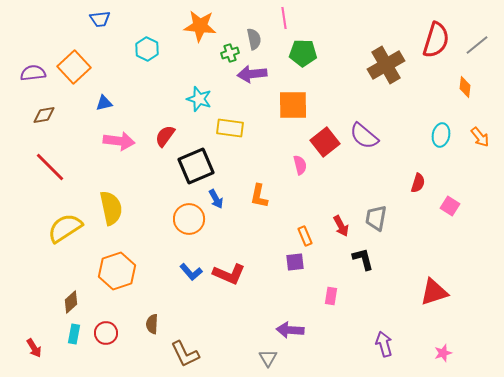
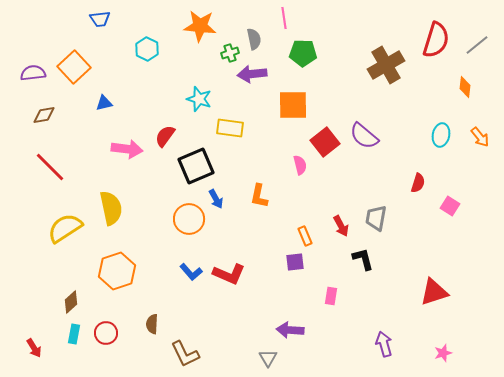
pink arrow at (119, 141): moved 8 px right, 8 px down
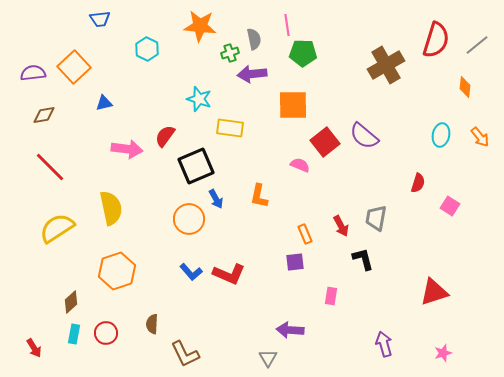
pink line at (284, 18): moved 3 px right, 7 px down
pink semicircle at (300, 165): rotated 54 degrees counterclockwise
yellow semicircle at (65, 228): moved 8 px left
orange rectangle at (305, 236): moved 2 px up
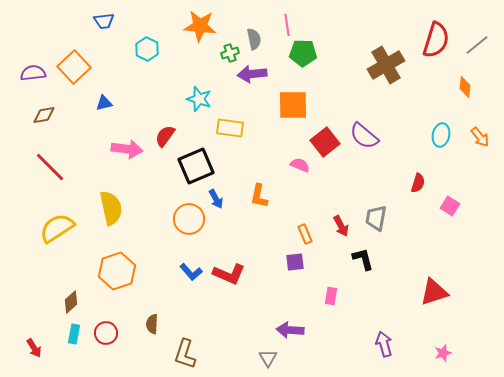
blue trapezoid at (100, 19): moved 4 px right, 2 px down
brown L-shape at (185, 354): rotated 44 degrees clockwise
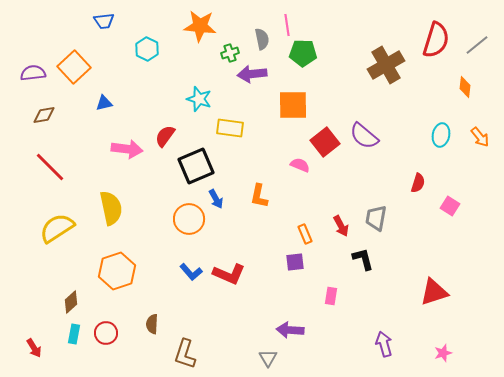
gray semicircle at (254, 39): moved 8 px right
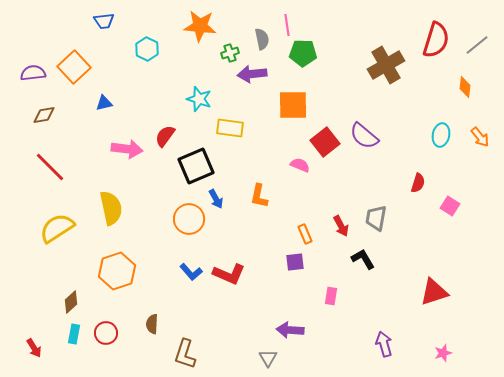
black L-shape at (363, 259): rotated 15 degrees counterclockwise
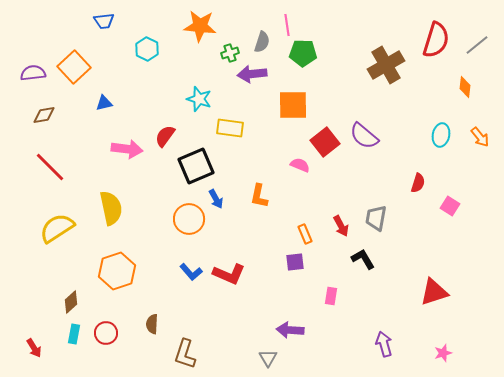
gray semicircle at (262, 39): moved 3 px down; rotated 30 degrees clockwise
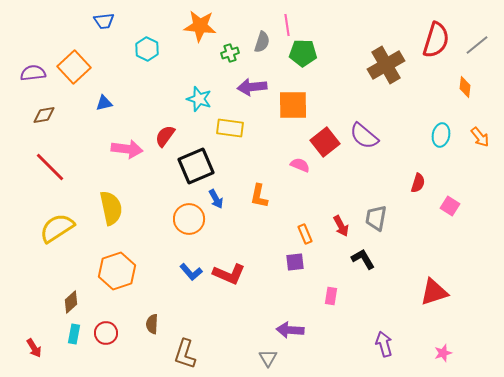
purple arrow at (252, 74): moved 13 px down
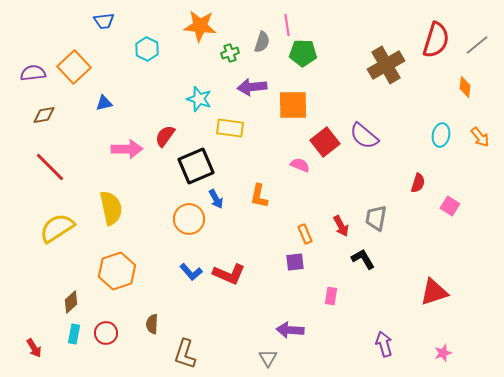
pink arrow at (127, 149): rotated 8 degrees counterclockwise
